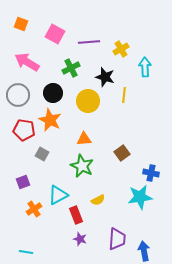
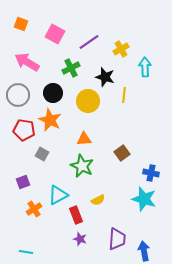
purple line: rotated 30 degrees counterclockwise
cyan star: moved 4 px right, 2 px down; rotated 25 degrees clockwise
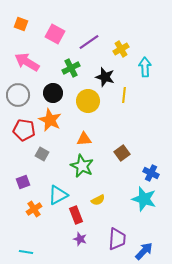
blue cross: rotated 14 degrees clockwise
blue arrow: rotated 54 degrees clockwise
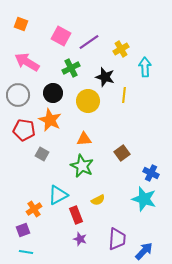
pink square: moved 6 px right, 2 px down
purple square: moved 48 px down
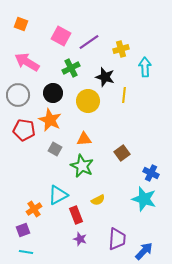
yellow cross: rotated 14 degrees clockwise
gray square: moved 13 px right, 5 px up
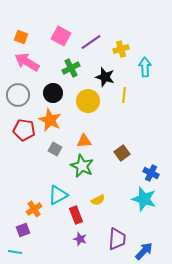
orange square: moved 13 px down
purple line: moved 2 px right
orange triangle: moved 2 px down
cyan line: moved 11 px left
